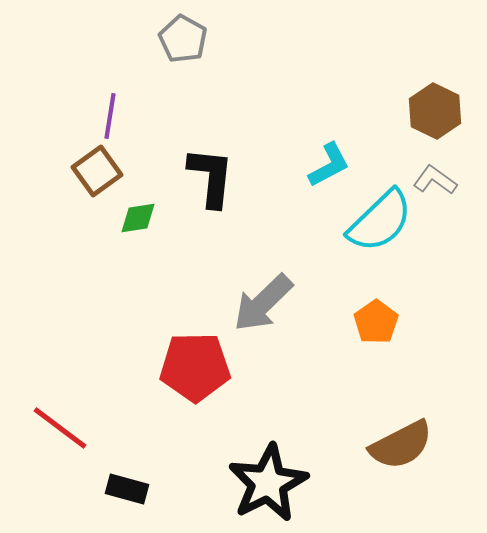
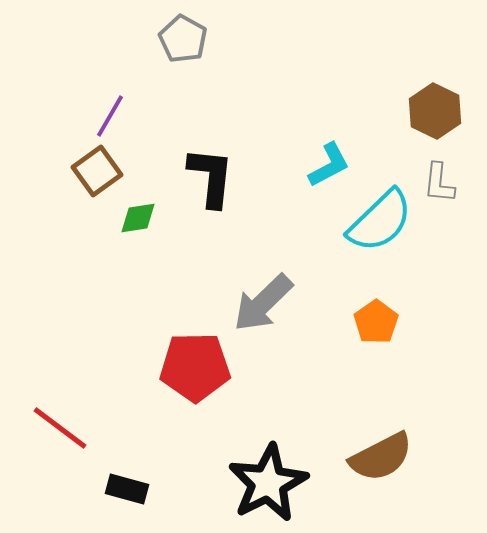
purple line: rotated 21 degrees clockwise
gray L-shape: moved 4 px right, 3 px down; rotated 120 degrees counterclockwise
brown semicircle: moved 20 px left, 12 px down
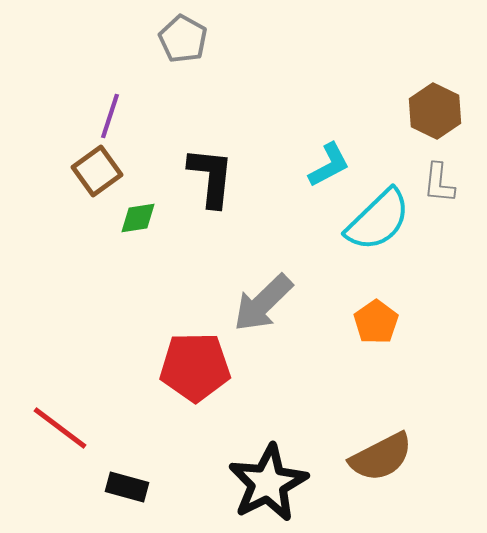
purple line: rotated 12 degrees counterclockwise
cyan semicircle: moved 2 px left, 1 px up
black rectangle: moved 2 px up
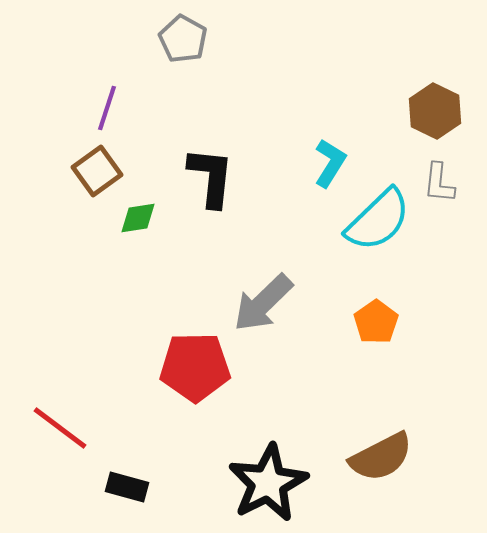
purple line: moved 3 px left, 8 px up
cyan L-shape: moved 1 px right, 2 px up; rotated 30 degrees counterclockwise
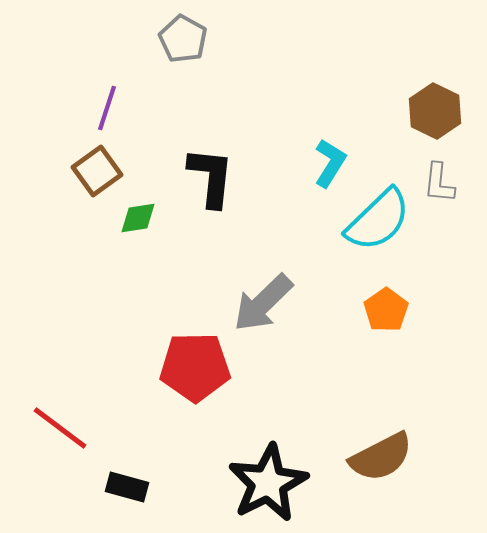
orange pentagon: moved 10 px right, 12 px up
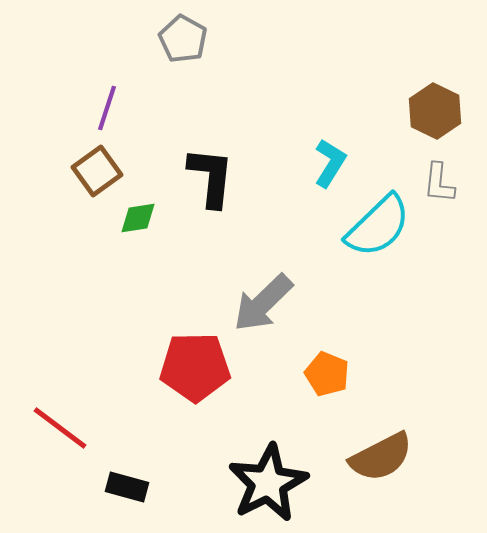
cyan semicircle: moved 6 px down
orange pentagon: moved 59 px left, 64 px down; rotated 15 degrees counterclockwise
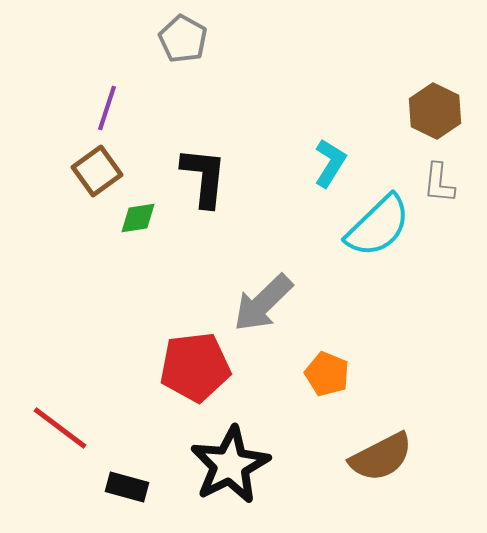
black L-shape: moved 7 px left
red pentagon: rotated 6 degrees counterclockwise
black star: moved 38 px left, 18 px up
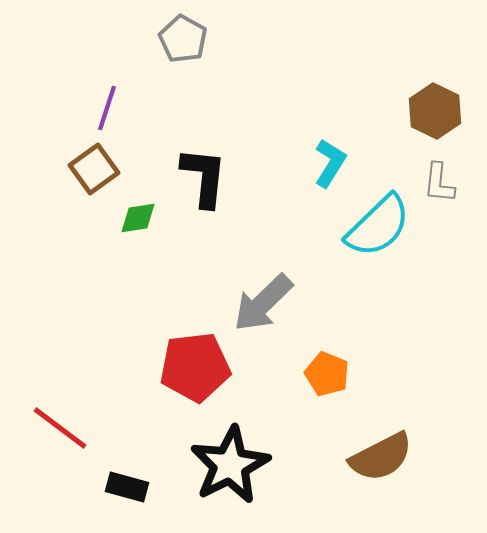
brown square: moved 3 px left, 2 px up
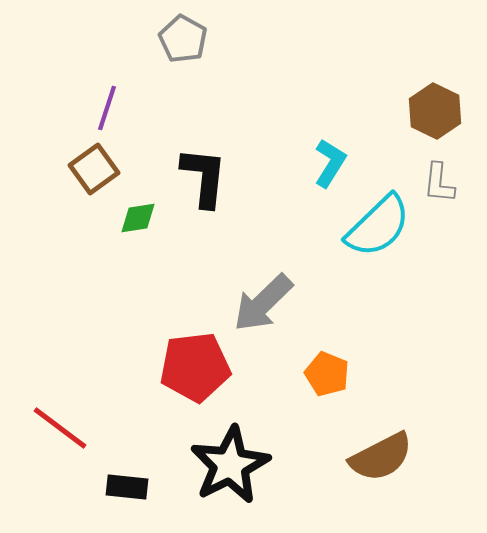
black rectangle: rotated 9 degrees counterclockwise
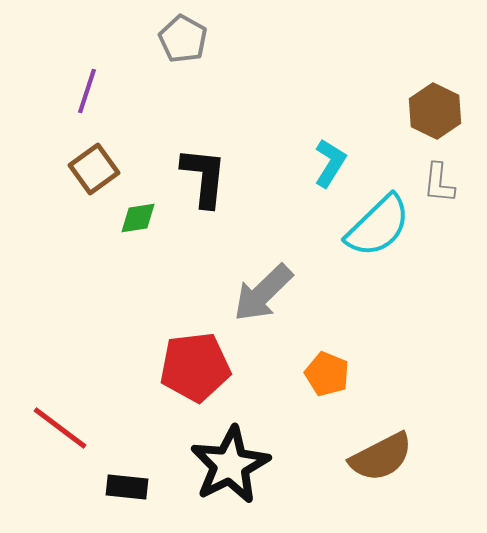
purple line: moved 20 px left, 17 px up
gray arrow: moved 10 px up
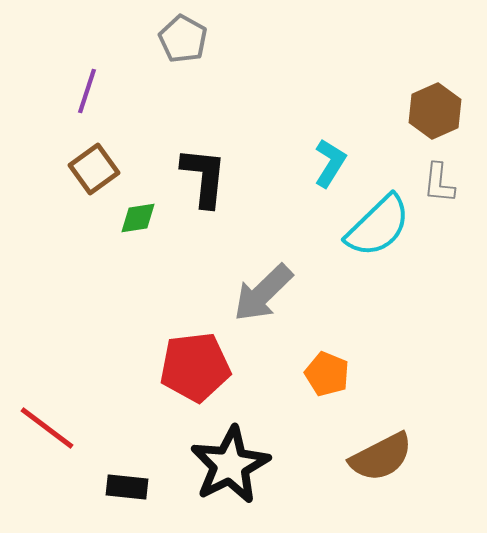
brown hexagon: rotated 10 degrees clockwise
red line: moved 13 px left
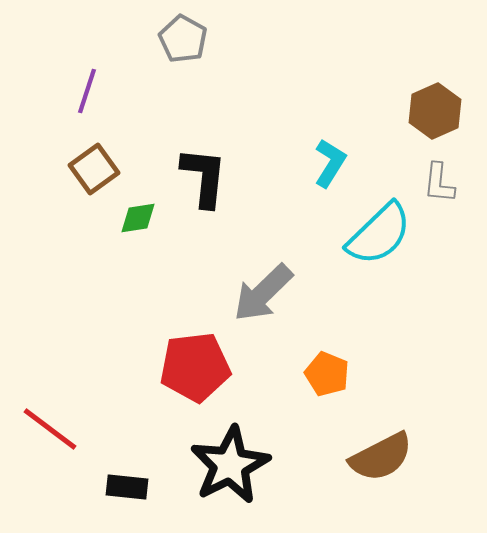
cyan semicircle: moved 1 px right, 8 px down
red line: moved 3 px right, 1 px down
